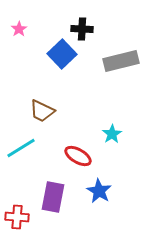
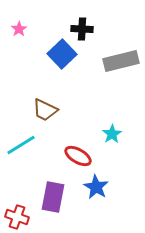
brown trapezoid: moved 3 px right, 1 px up
cyan line: moved 3 px up
blue star: moved 3 px left, 4 px up
red cross: rotated 15 degrees clockwise
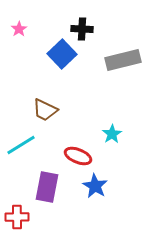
gray rectangle: moved 2 px right, 1 px up
red ellipse: rotated 8 degrees counterclockwise
blue star: moved 1 px left, 1 px up
purple rectangle: moved 6 px left, 10 px up
red cross: rotated 20 degrees counterclockwise
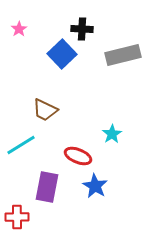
gray rectangle: moved 5 px up
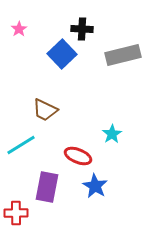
red cross: moved 1 px left, 4 px up
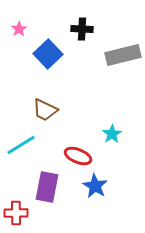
blue square: moved 14 px left
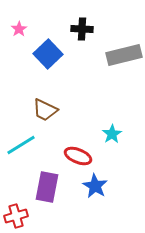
gray rectangle: moved 1 px right
red cross: moved 3 px down; rotated 15 degrees counterclockwise
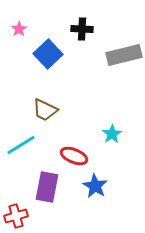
red ellipse: moved 4 px left
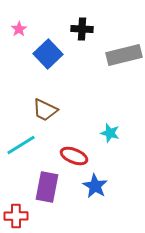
cyan star: moved 2 px left, 1 px up; rotated 24 degrees counterclockwise
red cross: rotated 15 degrees clockwise
